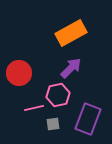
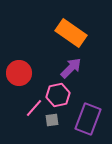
orange rectangle: rotated 64 degrees clockwise
pink line: rotated 36 degrees counterclockwise
gray square: moved 1 px left, 4 px up
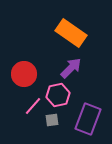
red circle: moved 5 px right, 1 px down
pink line: moved 1 px left, 2 px up
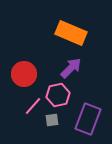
orange rectangle: rotated 12 degrees counterclockwise
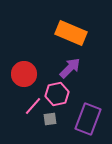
purple arrow: moved 1 px left
pink hexagon: moved 1 px left, 1 px up
gray square: moved 2 px left, 1 px up
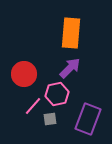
orange rectangle: rotated 72 degrees clockwise
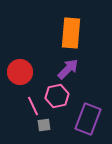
purple arrow: moved 2 px left, 1 px down
red circle: moved 4 px left, 2 px up
pink hexagon: moved 2 px down
pink line: rotated 66 degrees counterclockwise
gray square: moved 6 px left, 6 px down
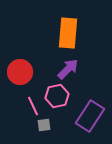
orange rectangle: moved 3 px left
purple rectangle: moved 2 px right, 3 px up; rotated 12 degrees clockwise
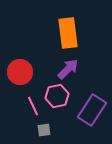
orange rectangle: rotated 12 degrees counterclockwise
purple rectangle: moved 2 px right, 6 px up
gray square: moved 5 px down
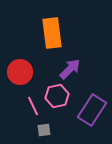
orange rectangle: moved 16 px left
purple arrow: moved 2 px right
